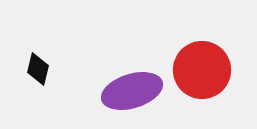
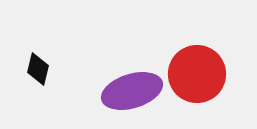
red circle: moved 5 px left, 4 px down
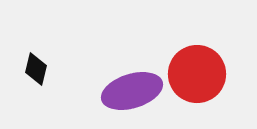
black diamond: moved 2 px left
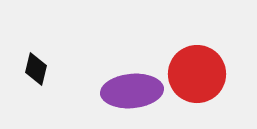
purple ellipse: rotated 12 degrees clockwise
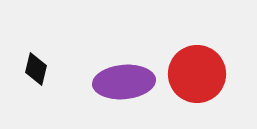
purple ellipse: moved 8 px left, 9 px up
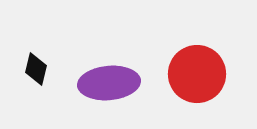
purple ellipse: moved 15 px left, 1 px down
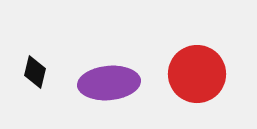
black diamond: moved 1 px left, 3 px down
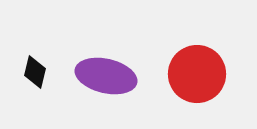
purple ellipse: moved 3 px left, 7 px up; rotated 18 degrees clockwise
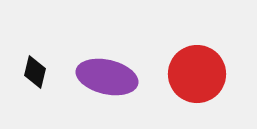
purple ellipse: moved 1 px right, 1 px down
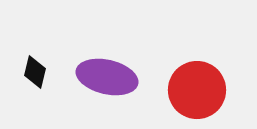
red circle: moved 16 px down
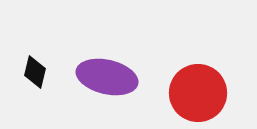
red circle: moved 1 px right, 3 px down
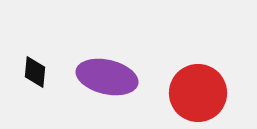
black diamond: rotated 8 degrees counterclockwise
